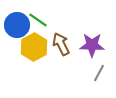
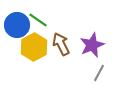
purple star: rotated 25 degrees counterclockwise
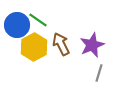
gray line: rotated 12 degrees counterclockwise
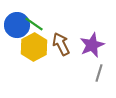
green line: moved 4 px left, 4 px down
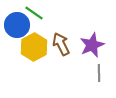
green line: moved 11 px up
gray line: rotated 18 degrees counterclockwise
